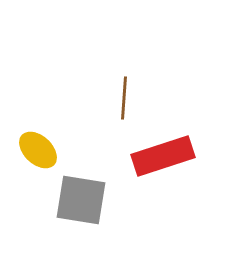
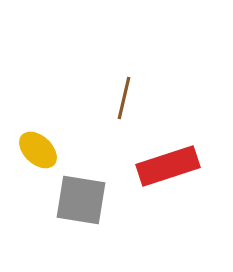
brown line: rotated 9 degrees clockwise
red rectangle: moved 5 px right, 10 px down
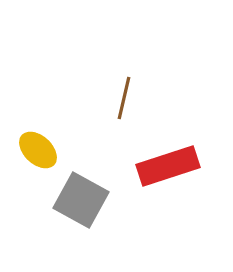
gray square: rotated 20 degrees clockwise
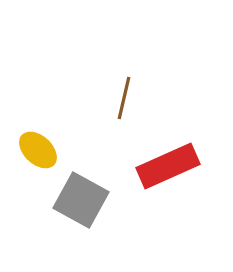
red rectangle: rotated 6 degrees counterclockwise
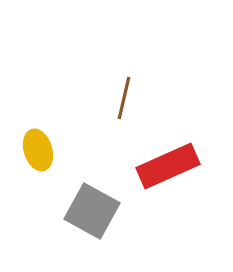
yellow ellipse: rotated 30 degrees clockwise
gray square: moved 11 px right, 11 px down
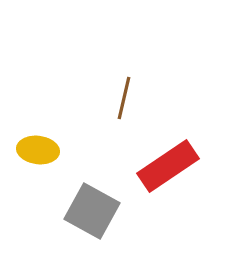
yellow ellipse: rotated 66 degrees counterclockwise
red rectangle: rotated 10 degrees counterclockwise
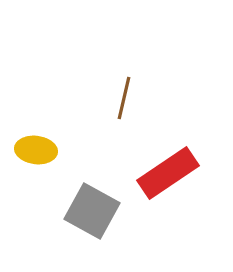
yellow ellipse: moved 2 px left
red rectangle: moved 7 px down
